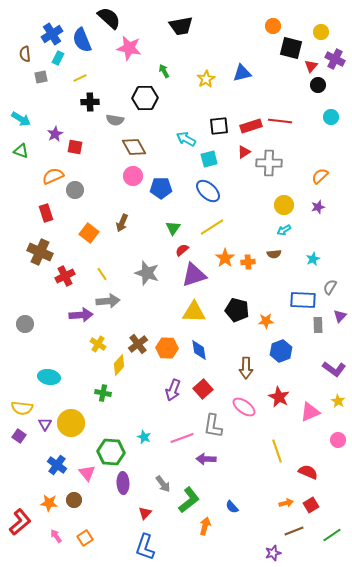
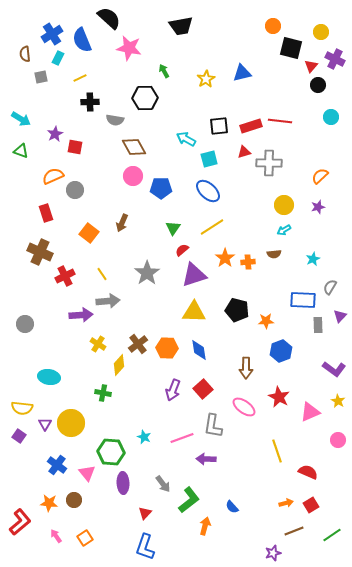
red triangle at (244, 152): rotated 16 degrees clockwise
gray star at (147, 273): rotated 20 degrees clockwise
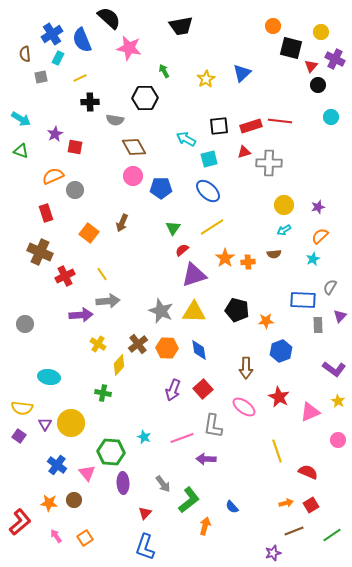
blue triangle at (242, 73): rotated 30 degrees counterclockwise
orange semicircle at (320, 176): moved 60 px down
gray star at (147, 273): moved 14 px right, 38 px down; rotated 15 degrees counterclockwise
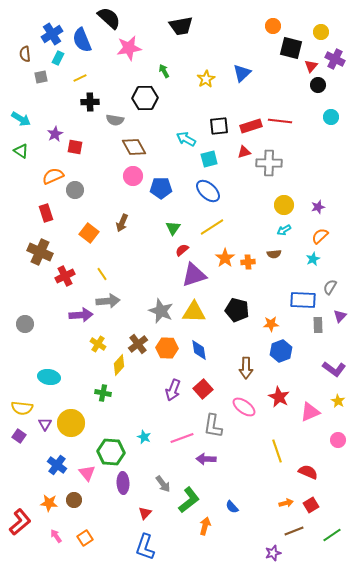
pink star at (129, 48): rotated 20 degrees counterclockwise
green triangle at (21, 151): rotated 14 degrees clockwise
orange star at (266, 321): moved 5 px right, 3 px down
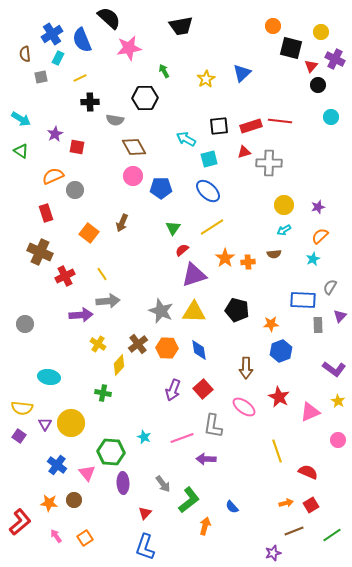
red square at (75, 147): moved 2 px right
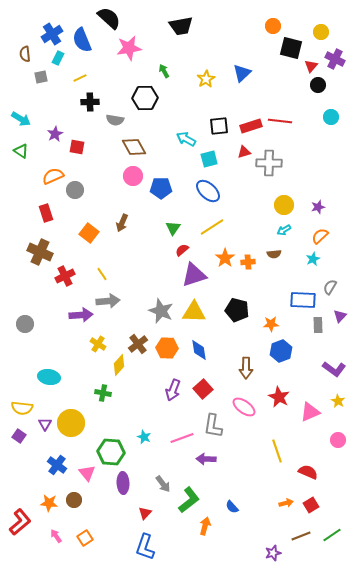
brown line at (294, 531): moved 7 px right, 5 px down
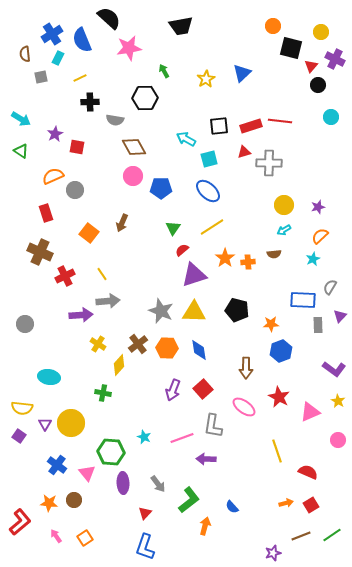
gray arrow at (163, 484): moved 5 px left
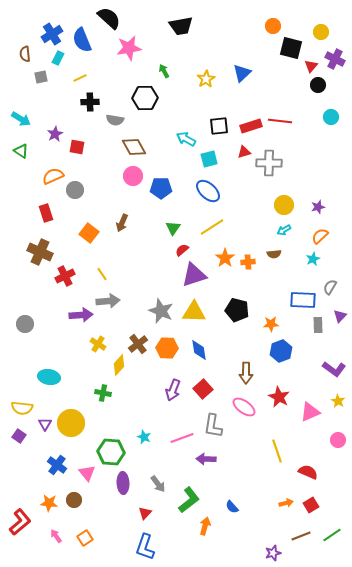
brown arrow at (246, 368): moved 5 px down
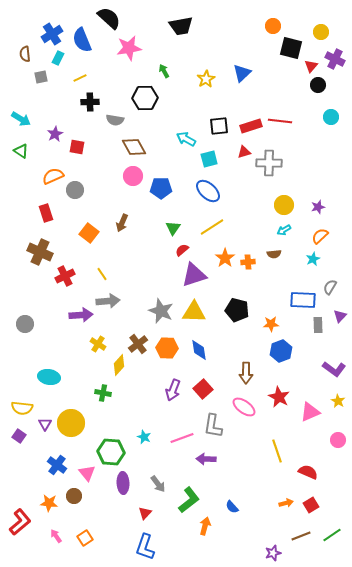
brown circle at (74, 500): moved 4 px up
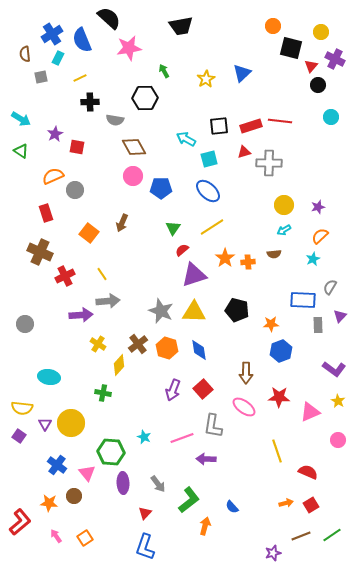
orange hexagon at (167, 348): rotated 15 degrees clockwise
red star at (279, 397): rotated 25 degrees counterclockwise
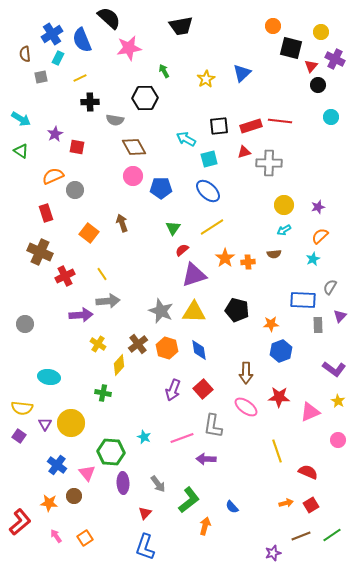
brown arrow at (122, 223): rotated 138 degrees clockwise
pink ellipse at (244, 407): moved 2 px right
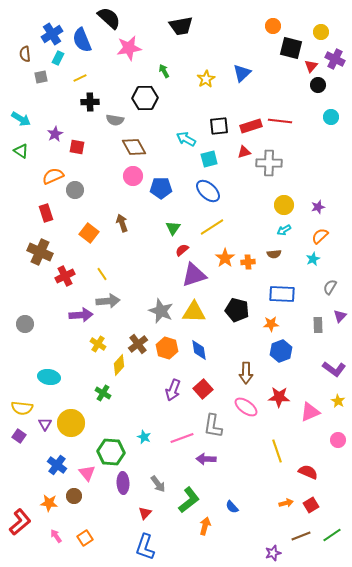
blue rectangle at (303, 300): moved 21 px left, 6 px up
green cross at (103, 393): rotated 21 degrees clockwise
